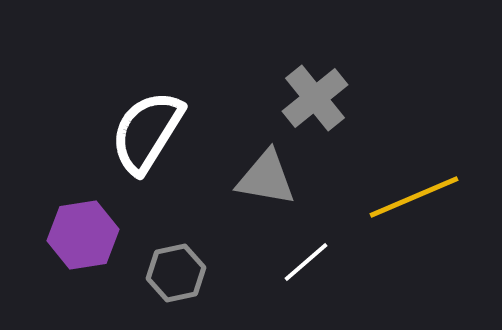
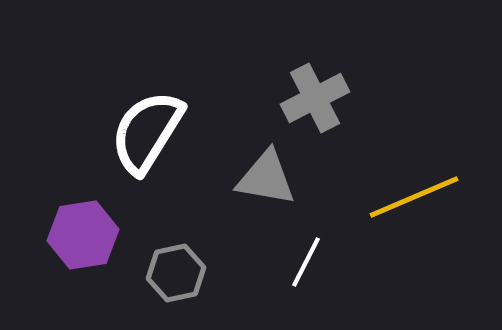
gray cross: rotated 12 degrees clockwise
white line: rotated 22 degrees counterclockwise
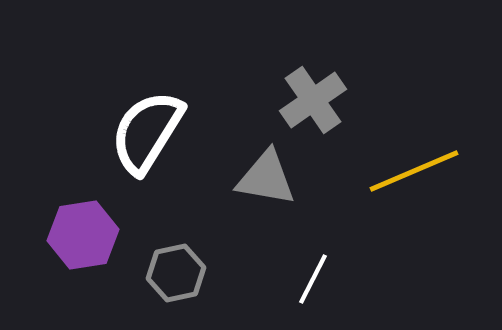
gray cross: moved 2 px left, 2 px down; rotated 8 degrees counterclockwise
yellow line: moved 26 px up
white line: moved 7 px right, 17 px down
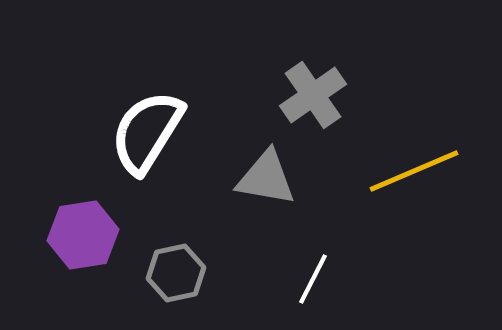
gray cross: moved 5 px up
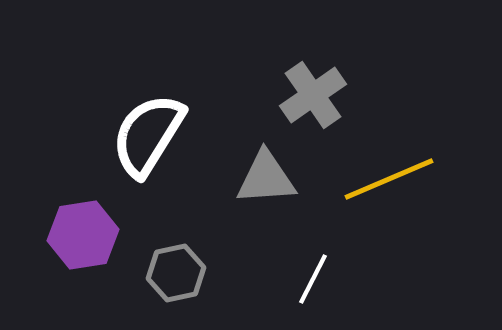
white semicircle: moved 1 px right, 3 px down
yellow line: moved 25 px left, 8 px down
gray triangle: rotated 14 degrees counterclockwise
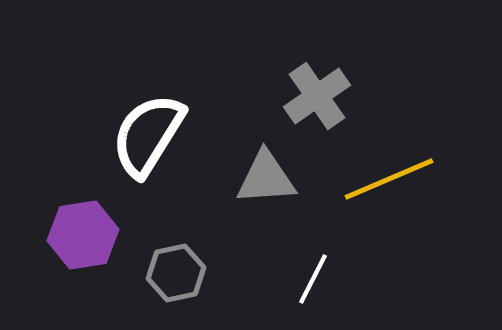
gray cross: moved 4 px right, 1 px down
